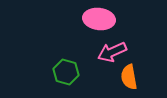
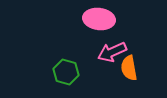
orange semicircle: moved 9 px up
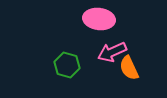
orange semicircle: rotated 15 degrees counterclockwise
green hexagon: moved 1 px right, 7 px up
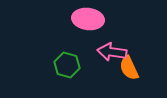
pink ellipse: moved 11 px left
pink arrow: rotated 32 degrees clockwise
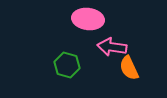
pink arrow: moved 5 px up
